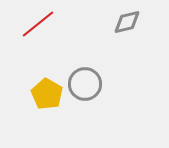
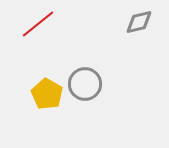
gray diamond: moved 12 px right
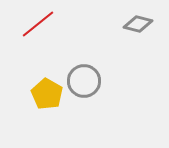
gray diamond: moved 1 px left, 2 px down; rotated 28 degrees clockwise
gray circle: moved 1 px left, 3 px up
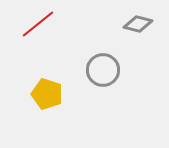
gray circle: moved 19 px right, 11 px up
yellow pentagon: rotated 12 degrees counterclockwise
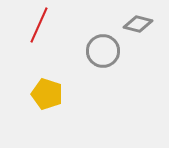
red line: moved 1 px right, 1 px down; rotated 27 degrees counterclockwise
gray circle: moved 19 px up
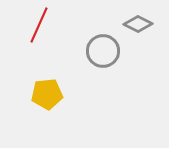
gray diamond: rotated 12 degrees clockwise
yellow pentagon: rotated 24 degrees counterclockwise
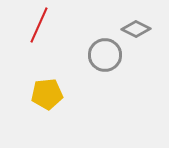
gray diamond: moved 2 px left, 5 px down
gray circle: moved 2 px right, 4 px down
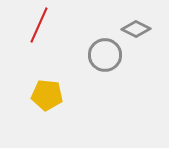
yellow pentagon: moved 1 px down; rotated 12 degrees clockwise
